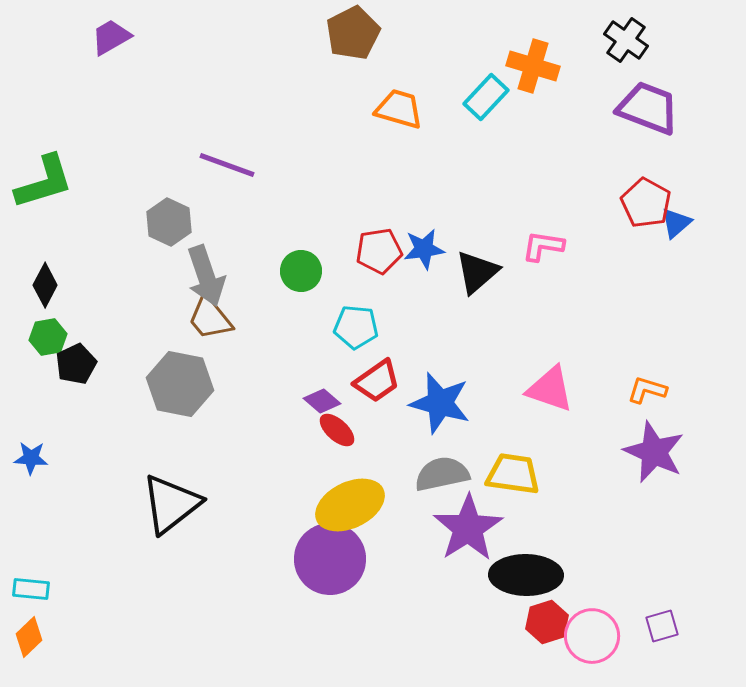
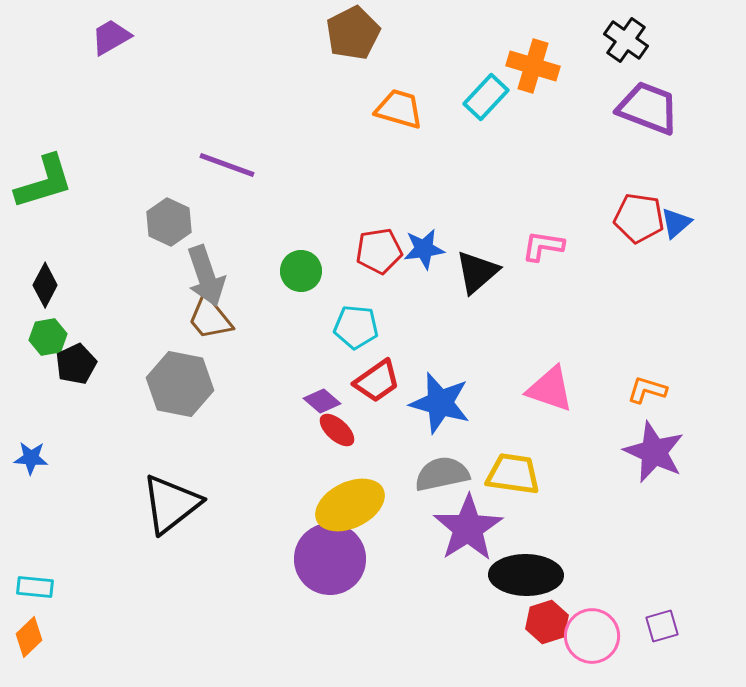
red pentagon at (646, 203): moved 7 px left, 15 px down; rotated 21 degrees counterclockwise
cyan rectangle at (31, 589): moved 4 px right, 2 px up
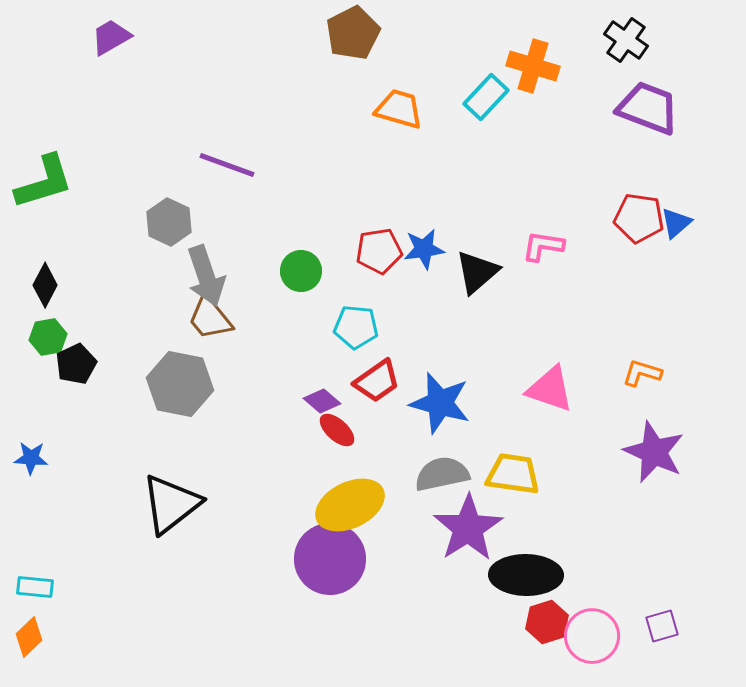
orange L-shape at (647, 390): moved 5 px left, 17 px up
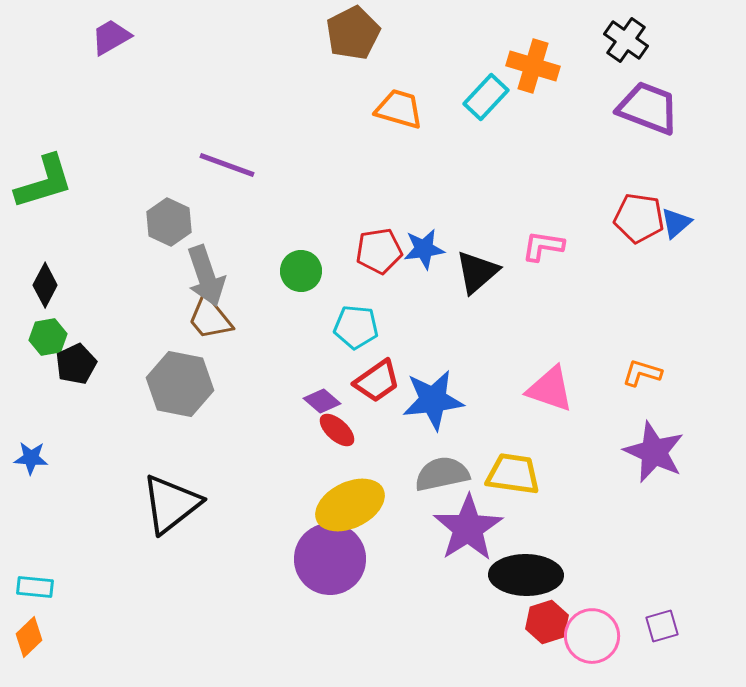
blue star at (440, 403): moved 7 px left, 3 px up; rotated 22 degrees counterclockwise
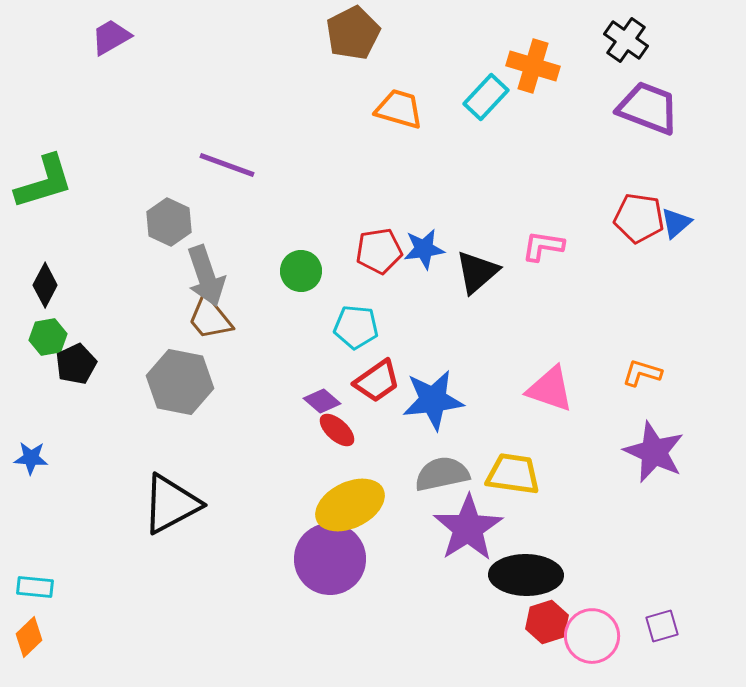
gray hexagon at (180, 384): moved 2 px up
black triangle at (171, 504): rotated 10 degrees clockwise
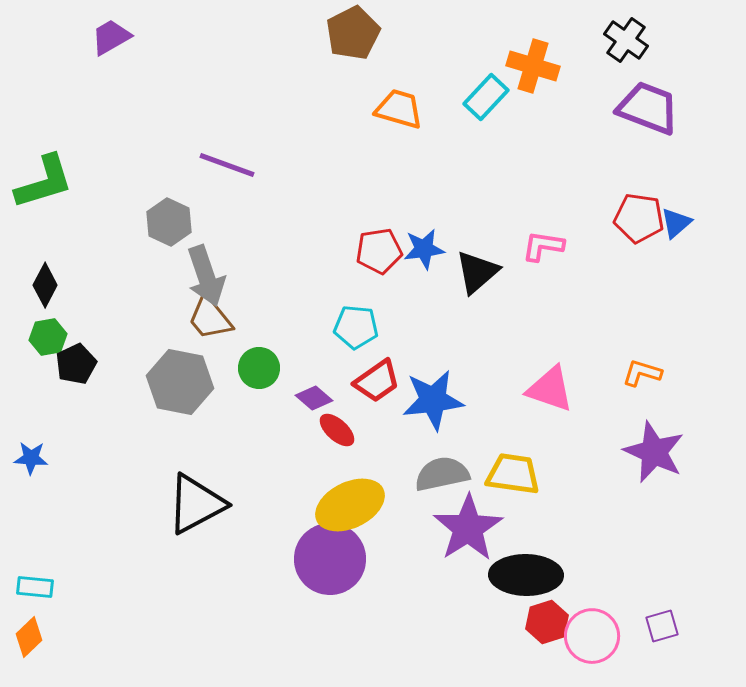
green circle at (301, 271): moved 42 px left, 97 px down
purple diamond at (322, 401): moved 8 px left, 3 px up
black triangle at (171, 504): moved 25 px right
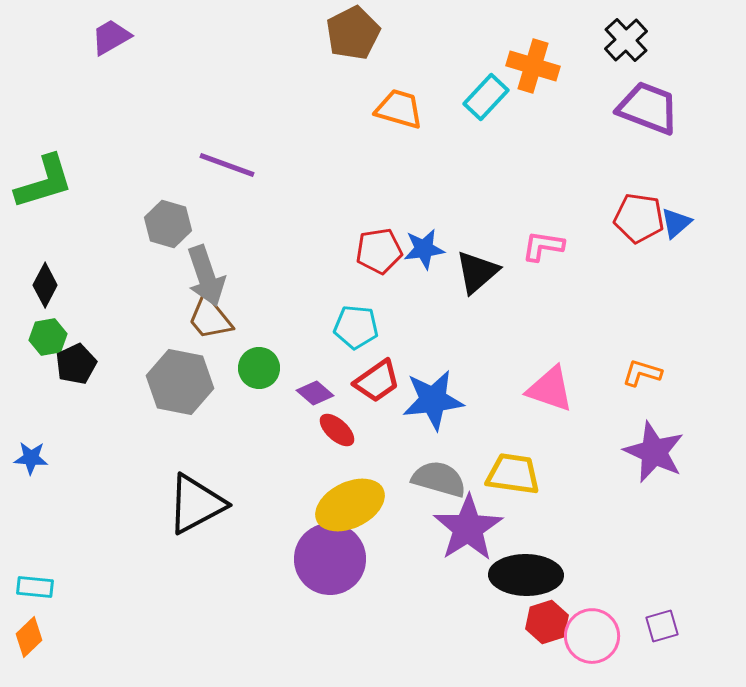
black cross at (626, 40): rotated 12 degrees clockwise
gray hexagon at (169, 222): moved 1 px left, 2 px down; rotated 9 degrees counterclockwise
purple diamond at (314, 398): moved 1 px right, 5 px up
gray semicircle at (442, 474): moved 3 px left, 5 px down; rotated 28 degrees clockwise
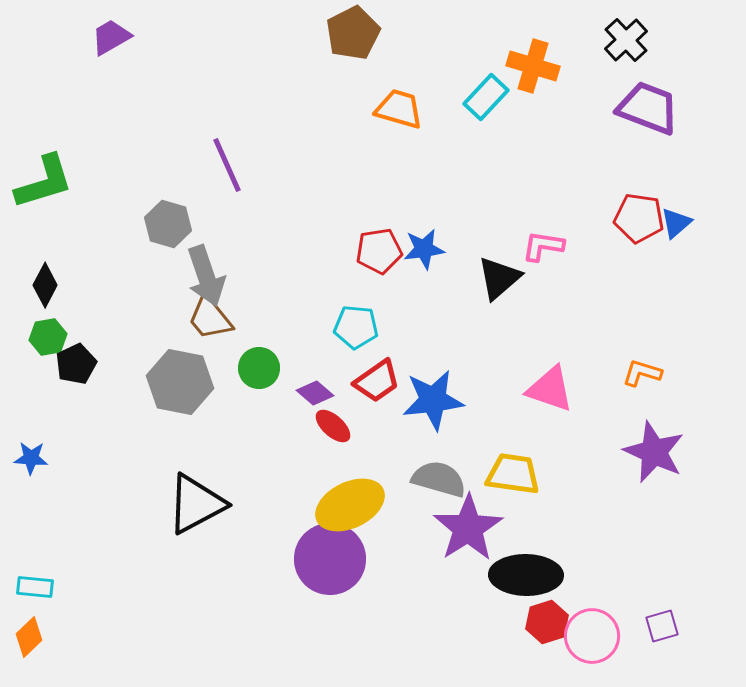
purple line at (227, 165): rotated 46 degrees clockwise
black triangle at (477, 272): moved 22 px right, 6 px down
red ellipse at (337, 430): moved 4 px left, 4 px up
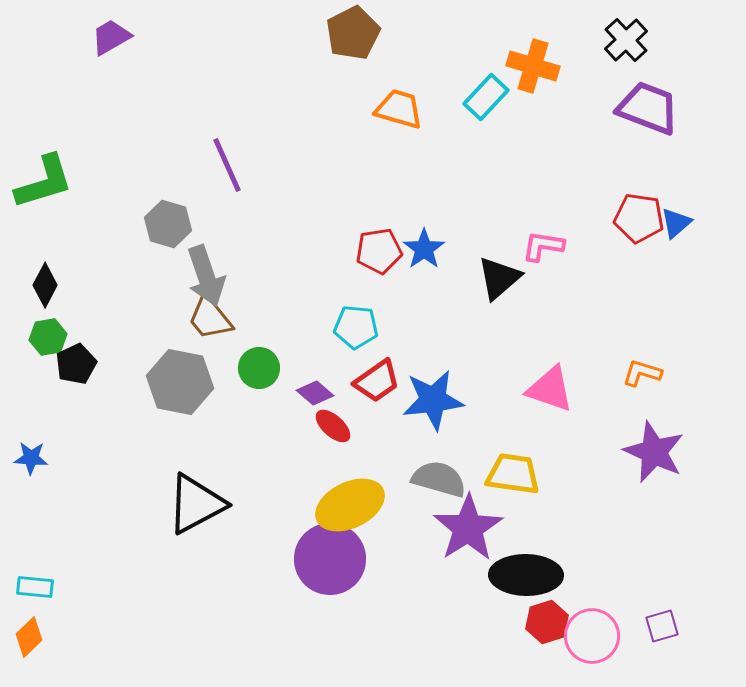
blue star at (424, 249): rotated 27 degrees counterclockwise
